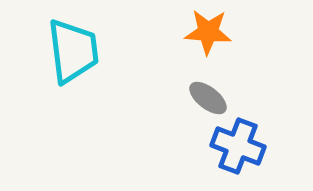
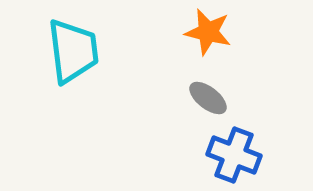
orange star: rotated 9 degrees clockwise
blue cross: moved 4 px left, 9 px down
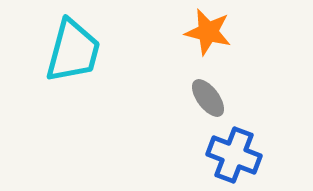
cyan trapezoid: rotated 22 degrees clockwise
gray ellipse: rotated 15 degrees clockwise
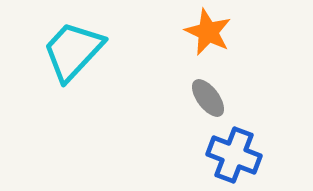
orange star: rotated 12 degrees clockwise
cyan trapezoid: rotated 152 degrees counterclockwise
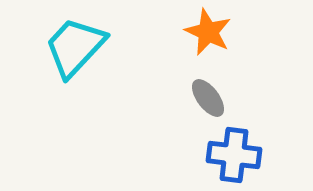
cyan trapezoid: moved 2 px right, 4 px up
blue cross: rotated 14 degrees counterclockwise
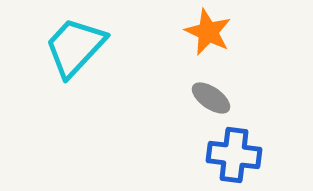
gray ellipse: moved 3 px right; rotated 18 degrees counterclockwise
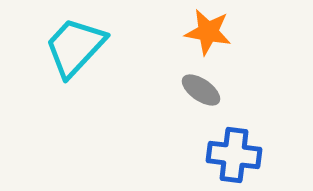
orange star: rotated 15 degrees counterclockwise
gray ellipse: moved 10 px left, 8 px up
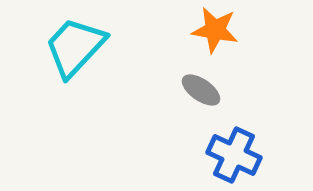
orange star: moved 7 px right, 2 px up
blue cross: rotated 18 degrees clockwise
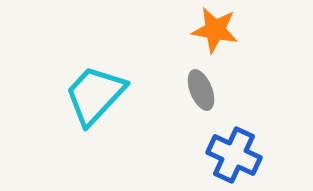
cyan trapezoid: moved 20 px right, 48 px down
gray ellipse: rotated 33 degrees clockwise
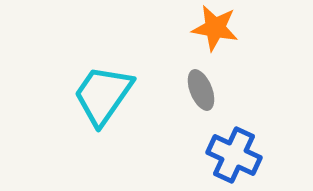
orange star: moved 2 px up
cyan trapezoid: moved 8 px right; rotated 8 degrees counterclockwise
